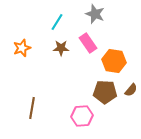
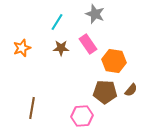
pink rectangle: moved 1 px down
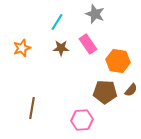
orange hexagon: moved 4 px right
pink hexagon: moved 4 px down
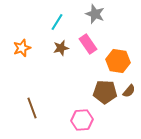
brown star: rotated 14 degrees counterclockwise
brown semicircle: moved 2 px left, 1 px down
brown line: rotated 30 degrees counterclockwise
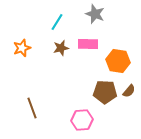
pink rectangle: rotated 54 degrees counterclockwise
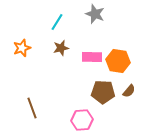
pink rectangle: moved 4 px right, 13 px down
brown pentagon: moved 2 px left
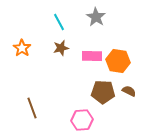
gray star: moved 1 px right, 3 px down; rotated 12 degrees clockwise
cyan line: moved 2 px right; rotated 60 degrees counterclockwise
orange star: rotated 18 degrees counterclockwise
pink rectangle: moved 1 px up
brown semicircle: rotated 104 degrees counterclockwise
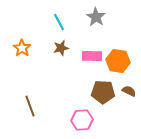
brown line: moved 2 px left, 2 px up
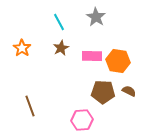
brown star: rotated 14 degrees counterclockwise
